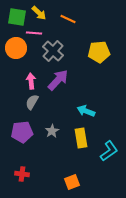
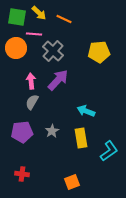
orange line: moved 4 px left
pink line: moved 1 px down
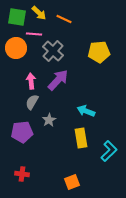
gray star: moved 3 px left, 11 px up
cyan L-shape: rotated 10 degrees counterclockwise
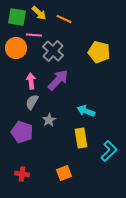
pink line: moved 1 px down
yellow pentagon: rotated 20 degrees clockwise
purple pentagon: rotated 25 degrees clockwise
orange square: moved 8 px left, 9 px up
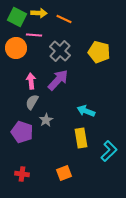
yellow arrow: rotated 42 degrees counterclockwise
green square: rotated 18 degrees clockwise
gray cross: moved 7 px right
gray star: moved 3 px left
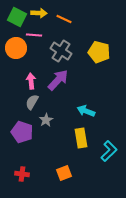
gray cross: moved 1 px right; rotated 10 degrees counterclockwise
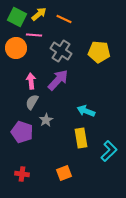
yellow arrow: moved 1 px down; rotated 42 degrees counterclockwise
yellow pentagon: rotated 10 degrees counterclockwise
